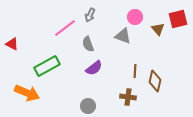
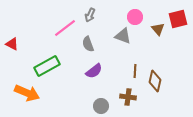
purple semicircle: moved 3 px down
gray circle: moved 13 px right
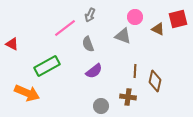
brown triangle: rotated 24 degrees counterclockwise
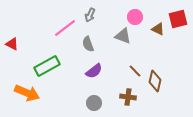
brown line: rotated 48 degrees counterclockwise
gray circle: moved 7 px left, 3 px up
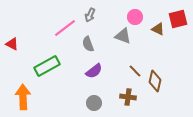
orange arrow: moved 4 px left, 4 px down; rotated 115 degrees counterclockwise
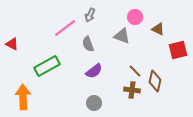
red square: moved 31 px down
gray triangle: moved 1 px left
brown cross: moved 4 px right, 7 px up
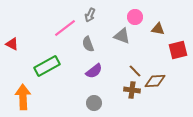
brown triangle: rotated 16 degrees counterclockwise
brown diamond: rotated 75 degrees clockwise
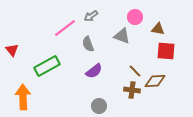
gray arrow: moved 1 px right, 1 px down; rotated 32 degrees clockwise
red triangle: moved 6 px down; rotated 24 degrees clockwise
red square: moved 12 px left, 1 px down; rotated 18 degrees clockwise
gray circle: moved 5 px right, 3 px down
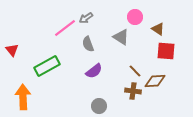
gray arrow: moved 5 px left, 2 px down
brown triangle: rotated 24 degrees clockwise
gray triangle: moved 1 px left, 1 px down; rotated 12 degrees clockwise
brown cross: moved 1 px right, 1 px down
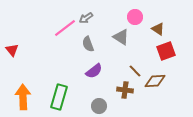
red square: rotated 24 degrees counterclockwise
green rectangle: moved 12 px right, 31 px down; rotated 45 degrees counterclockwise
brown cross: moved 8 px left, 1 px up
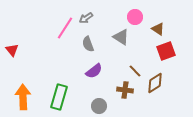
pink line: rotated 20 degrees counterclockwise
brown diamond: moved 2 px down; rotated 30 degrees counterclockwise
